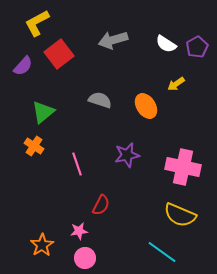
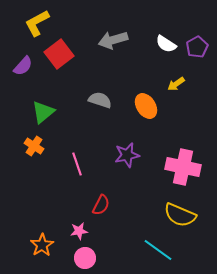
cyan line: moved 4 px left, 2 px up
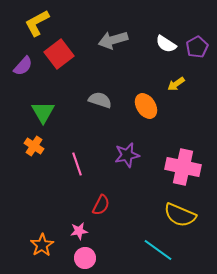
green triangle: rotated 20 degrees counterclockwise
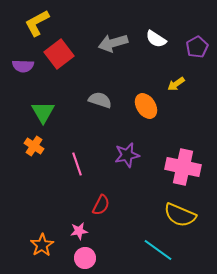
gray arrow: moved 3 px down
white semicircle: moved 10 px left, 5 px up
purple semicircle: rotated 50 degrees clockwise
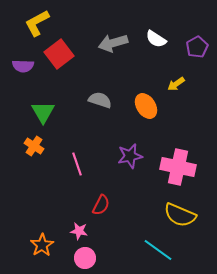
purple star: moved 3 px right, 1 px down
pink cross: moved 5 px left
pink star: rotated 18 degrees clockwise
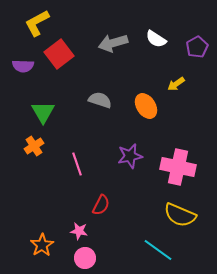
orange cross: rotated 24 degrees clockwise
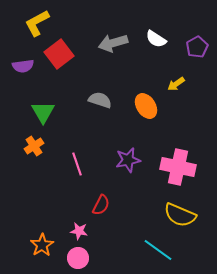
purple semicircle: rotated 10 degrees counterclockwise
purple star: moved 2 px left, 4 px down
pink circle: moved 7 px left
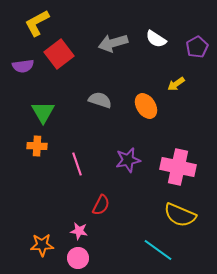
orange cross: moved 3 px right; rotated 36 degrees clockwise
orange star: rotated 30 degrees clockwise
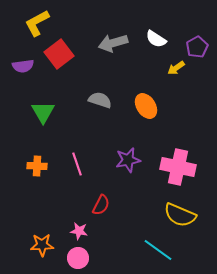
yellow arrow: moved 16 px up
orange cross: moved 20 px down
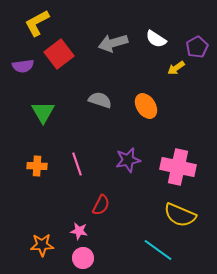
pink circle: moved 5 px right
